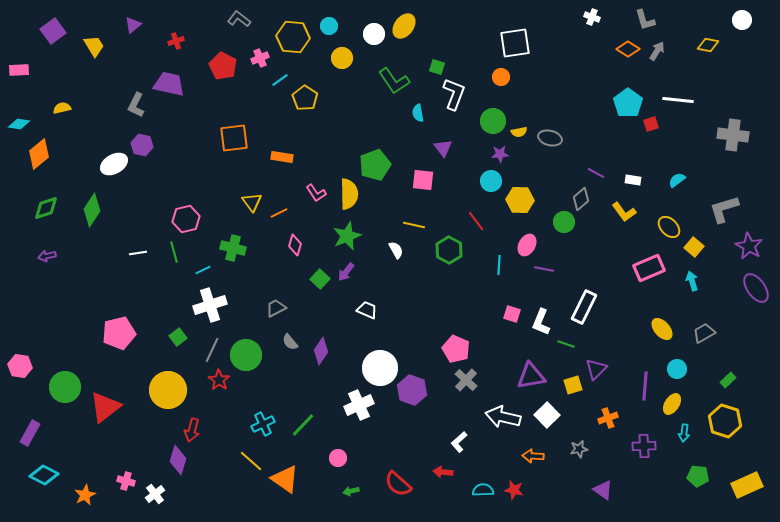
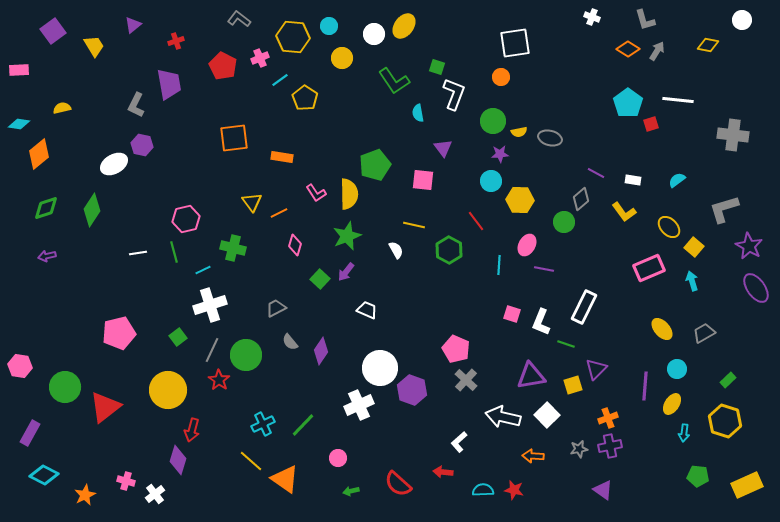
purple trapezoid at (169, 84): rotated 68 degrees clockwise
purple cross at (644, 446): moved 34 px left; rotated 10 degrees counterclockwise
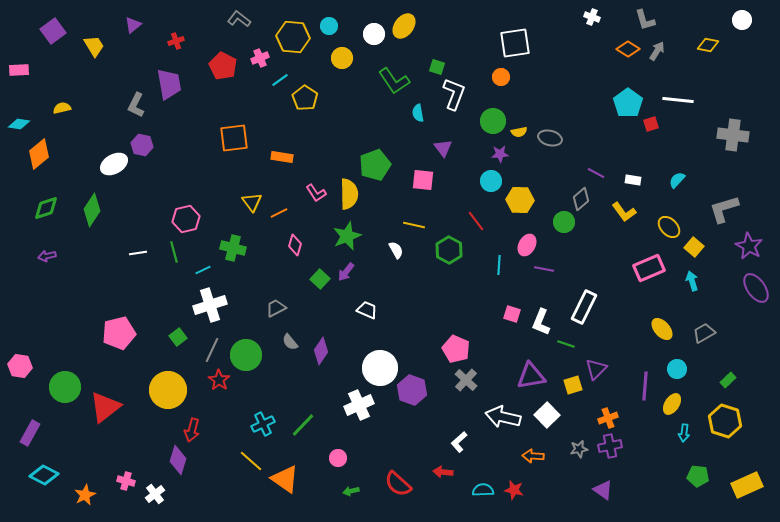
cyan semicircle at (677, 180): rotated 12 degrees counterclockwise
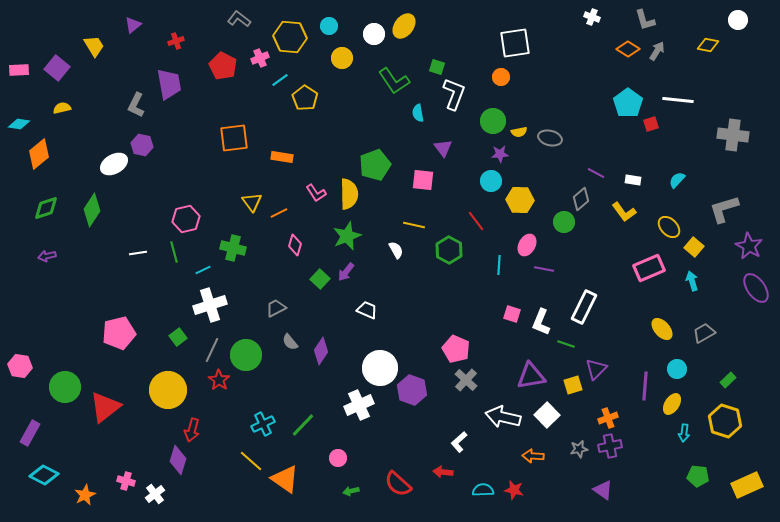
white circle at (742, 20): moved 4 px left
purple square at (53, 31): moved 4 px right, 37 px down; rotated 15 degrees counterclockwise
yellow hexagon at (293, 37): moved 3 px left
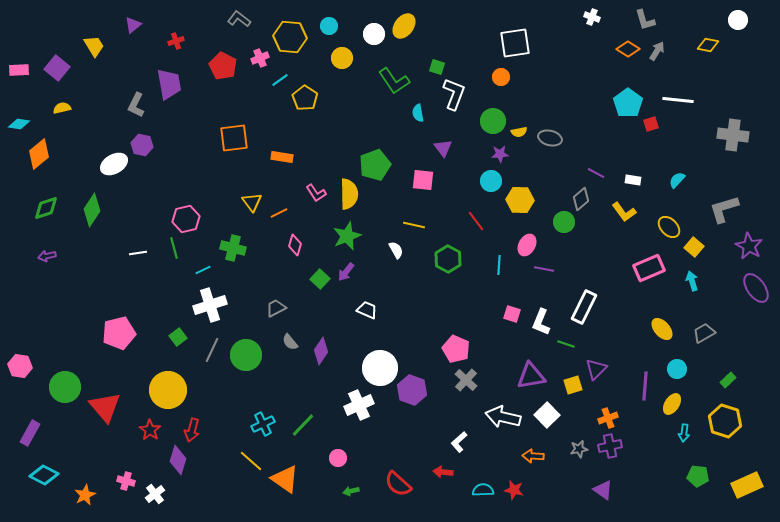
green hexagon at (449, 250): moved 1 px left, 9 px down
green line at (174, 252): moved 4 px up
red star at (219, 380): moved 69 px left, 50 px down
red triangle at (105, 407): rotated 32 degrees counterclockwise
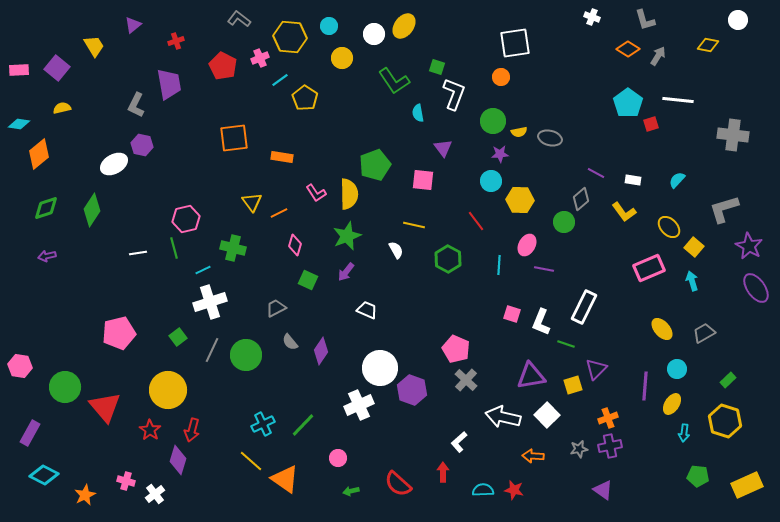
gray arrow at (657, 51): moved 1 px right, 5 px down
green square at (320, 279): moved 12 px left, 1 px down; rotated 18 degrees counterclockwise
white cross at (210, 305): moved 3 px up
red arrow at (443, 472): rotated 84 degrees clockwise
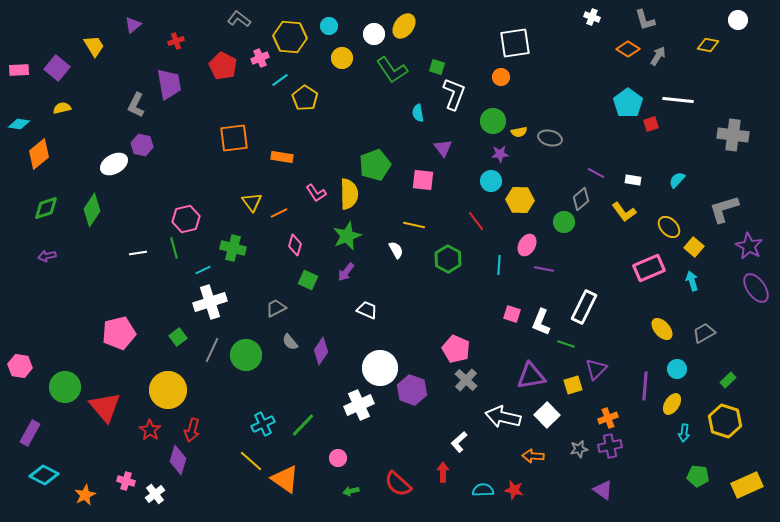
green L-shape at (394, 81): moved 2 px left, 11 px up
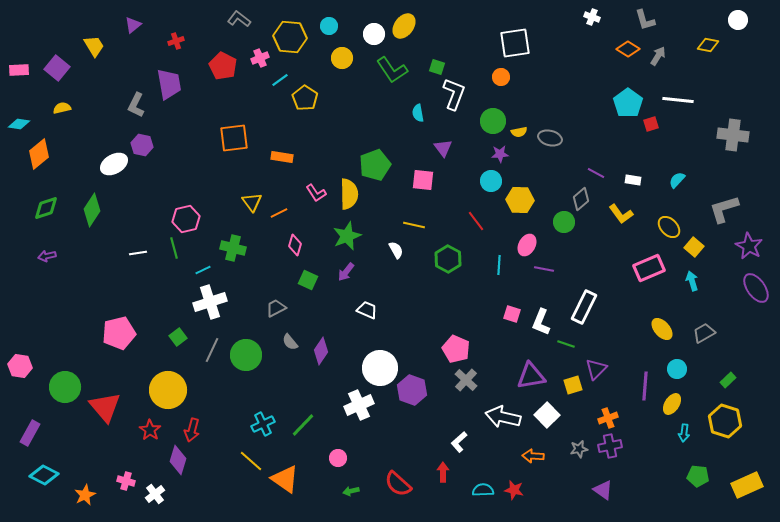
yellow L-shape at (624, 212): moved 3 px left, 2 px down
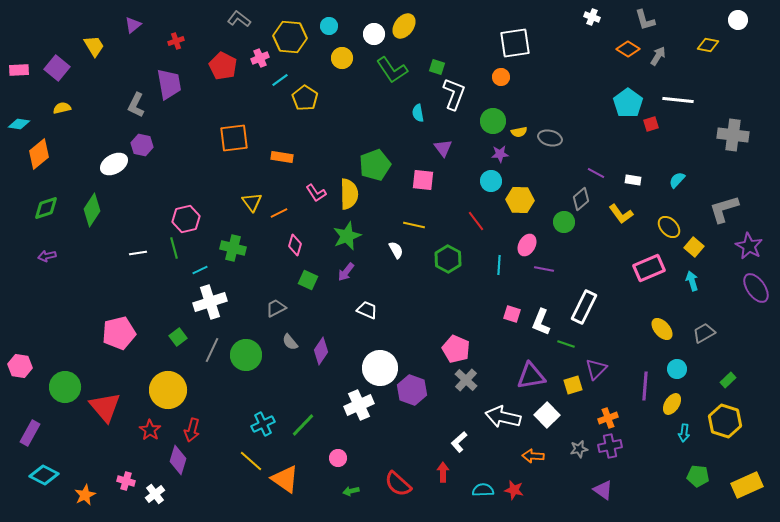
cyan line at (203, 270): moved 3 px left
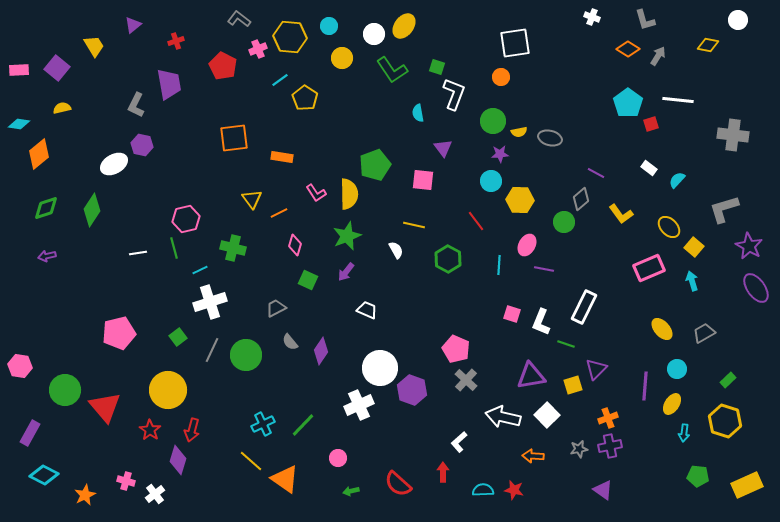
pink cross at (260, 58): moved 2 px left, 9 px up
white rectangle at (633, 180): moved 16 px right, 12 px up; rotated 28 degrees clockwise
yellow triangle at (252, 202): moved 3 px up
green circle at (65, 387): moved 3 px down
